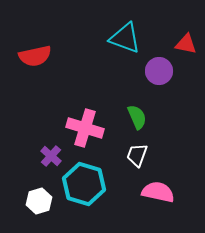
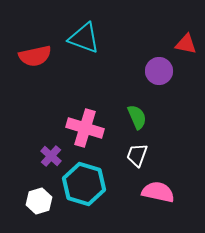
cyan triangle: moved 41 px left
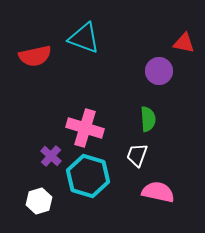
red triangle: moved 2 px left, 1 px up
green semicircle: moved 11 px right, 2 px down; rotated 20 degrees clockwise
cyan hexagon: moved 4 px right, 8 px up
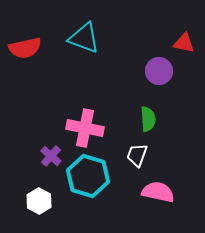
red semicircle: moved 10 px left, 8 px up
pink cross: rotated 6 degrees counterclockwise
white hexagon: rotated 15 degrees counterclockwise
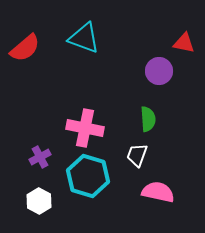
red semicircle: rotated 28 degrees counterclockwise
purple cross: moved 11 px left, 1 px down; rotated 20 degrees clockwise
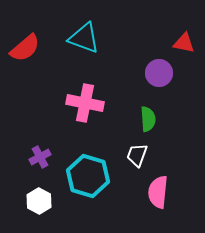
purple circle: moved 2 px down
pink cross: moved 25 px up
pink semicircle: rotated 96 degrees counterclockwise
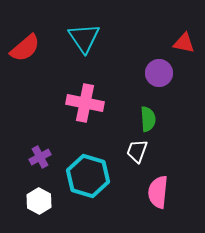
cyan triangle: rotated 36 degrees clockwise
white trapezoid: moved 4 px up
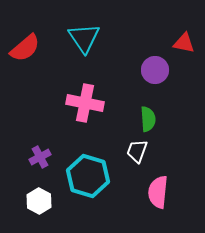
purple circle: moved 4 px left, 3 px up
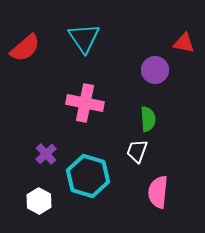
purple cross: moved 6 px right, 3 px up; rotated 15 degrees counterclockwise
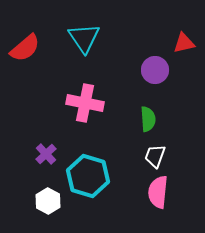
red triangle: rotated 25 degrees counterclockwise
white trapezoid: moved 18 px right, 5 px down
white hexagon: moved 9 px right
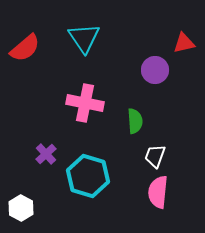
green semicircle: moved 13 px left, 2 px down
white hexagon: moved 27 px left, 7 px down
